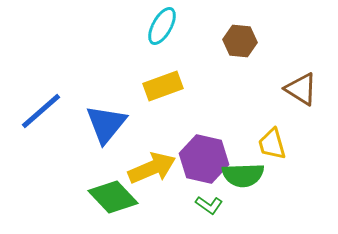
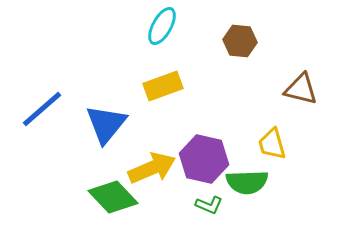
brown triangle: rotated 18 degrees counterclockwise
blue line: moved 1 px right, 2 px up
green semicircle: moved 4 px right, 7 px down
green L-shape: rotated 12 degrees counterclockwise
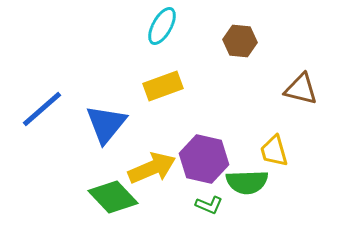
yellow trapezoid: moved 2 px right, 7 px down
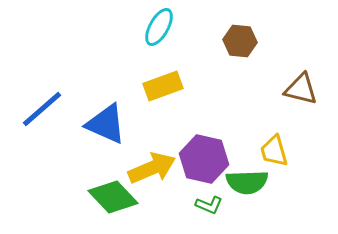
cyan ellipse: moved 3 px left, 1 px down
blue triangle: rotated 45 degrees counterclockwise
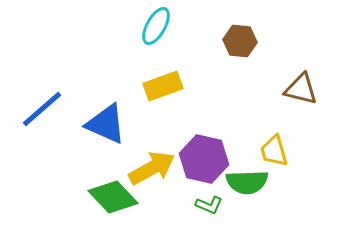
cyan ellipse: moved 3 px left, 1 px up
yellow arrow: rotated 6 degrees counterclockwise
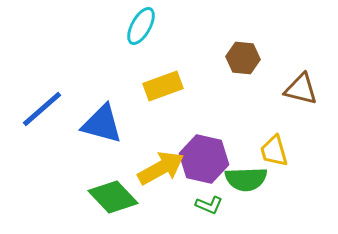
cyan ellipse: moved 15 px left
brown hexagon: moved 3 px right, 17 px down
blue triangle: moved 4 px left; rotated 9 degrees counterclockwise
yellow arrow: moved 9 px right
green semicircle: moved 1 px left, 3 px up
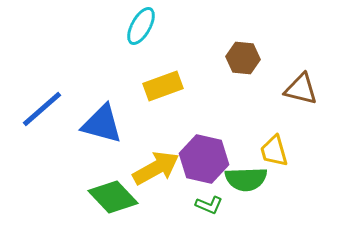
yellow arrow: moved 5 px left
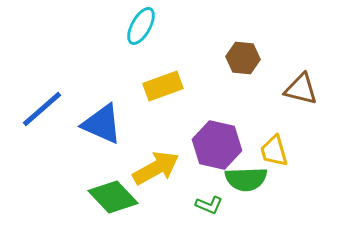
blue triangle: rotated 9 degrees clockwise
purple hexagon: moved 13 px right, 14 px up
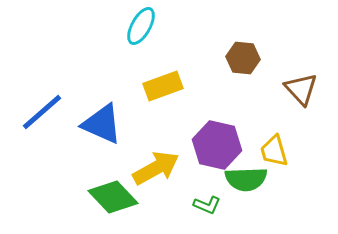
brown triangle: rotated 33 degrees clockwise
blue line: moved 3 px down
green L-shape: moved 2 px left
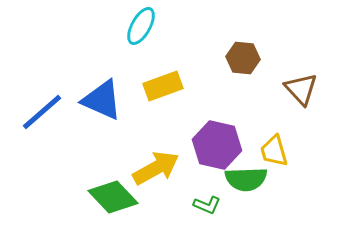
blue triangle: moved 24 px up
